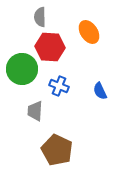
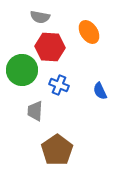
gray semicircle: rotated 78 degrees counterclockwise
green circle: moved 1 px down
blue cross: moved 1 px up
brown pentagon: rotated 12 degrees clockwise
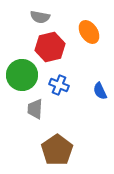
red hexagon: rotated 16 degrees counterclockwise
green circle: moved 5 px down
gray trapezoid: moved 2 px up
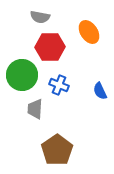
red hexagon: rotated 12 degrees clockwise
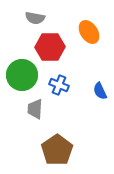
gray semicircle: moved 5 px left, 1 px down
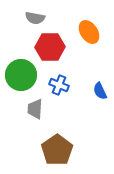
green circle: moved 1 px left
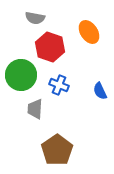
red hexagon: rotated 20 degrees clockwise
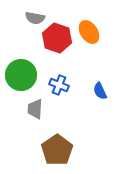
red hexagon: moved 7 px right, 9 px up
